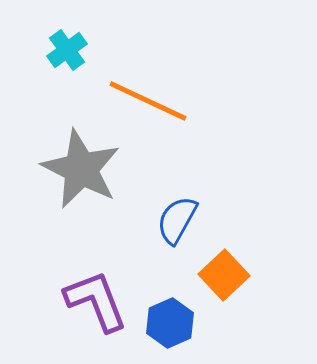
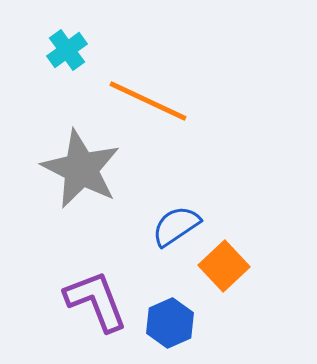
blue semicircle: moved 1 px left, 6 px down; rotated 27 degrees clockwise
orange square: moved 9 px up
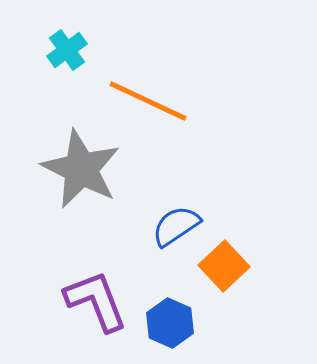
blue hexagon: rotated 12 degrees counterclockwise
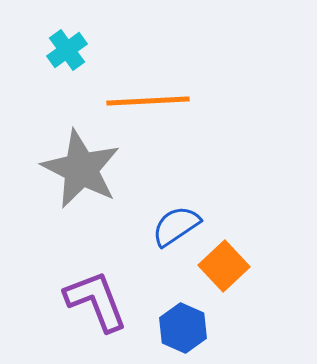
orange line: rotated 28 degrees counterclockwise
blue hexagon: moved 13 px right, 5 px down
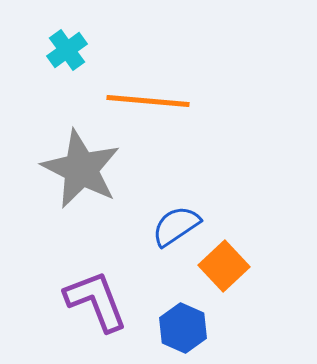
orange line: rotated 8 degrees clockwise
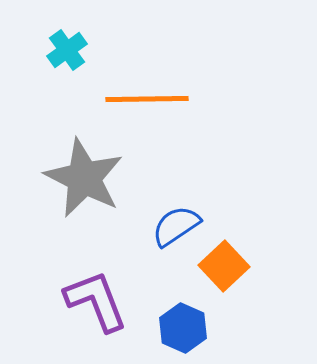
orange line: moved 1 px left, 2 px up; rotated 6 degrees counterclockwise
gray star: moved 3 px right, 9 px down
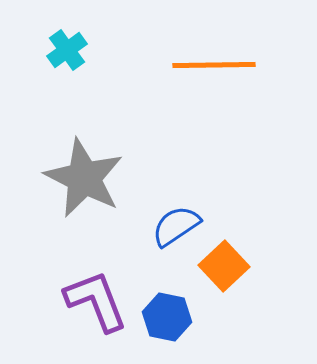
orange line: moved 67 px right, 34 px up
blue hexagon: moved 16 px left, 11 px up; rotated 12 degrees counterclockwise
